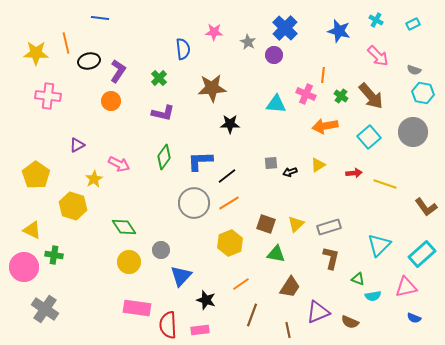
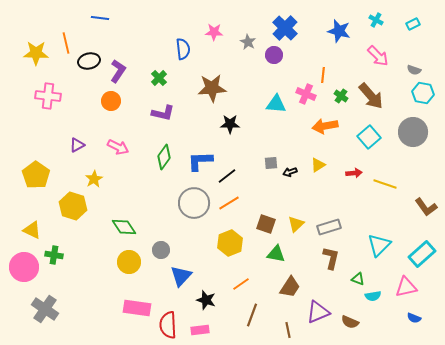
pink arrow at (119, 164): moved 1 px left, 17 px up
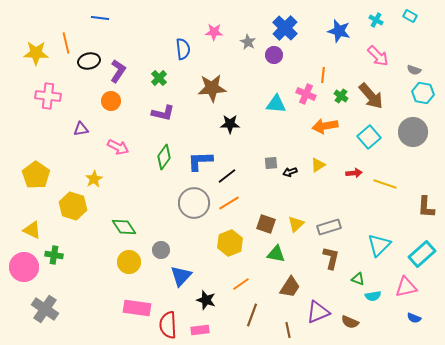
cyan rectangle at (413, 24): moved 3 px left, 8 px up; rotated 56 degrees clockwise
purple triangle at (77, 145): moved 4 px right, 16 px up; rotated 21 degrees clockwise
brown L-shape at (426, 207): rotated 40 degrees clockwise
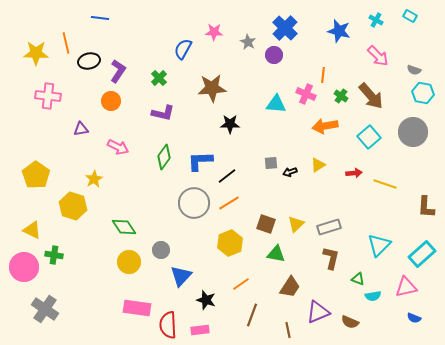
blue semicircle at (183, 49): rotated 145 degrees counterclockwise
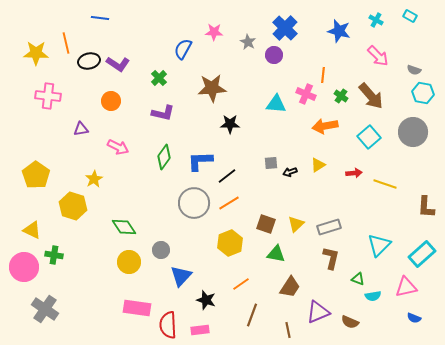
purple L-shape at (118, 71): moved 7 px up; rotated 90 degrees clockwise
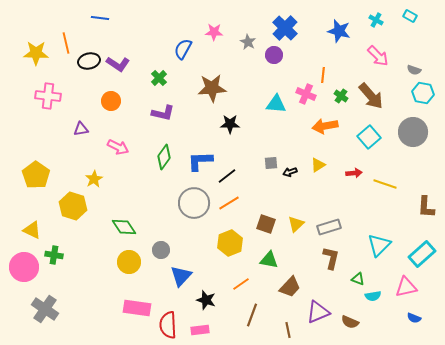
green triangle at (276, 254): moved 7 px left, 6 px down
brown trapezoid at (290, 287): rotated 10 degrees clockwise
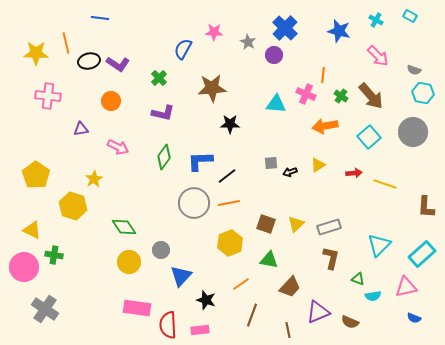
orange line at (229, 203): rotated 20 degrees clockwise
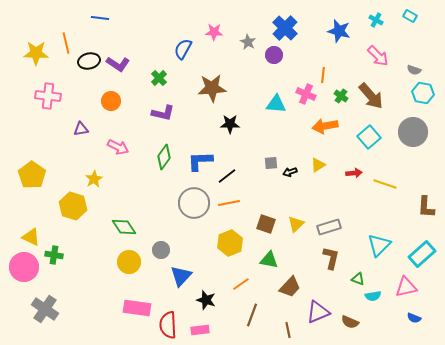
yellow pentagon at (36, 175): moved 4 px left
yellow triangle at (32, 230): moved 1 px left, 7 px down
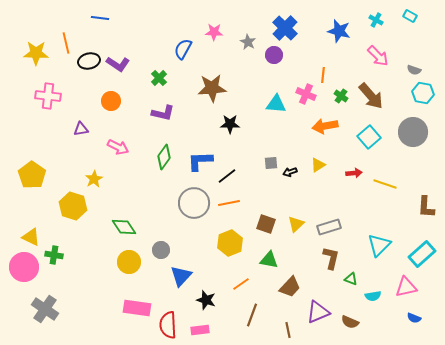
green triangle at (358, 279): moved 7 px left
